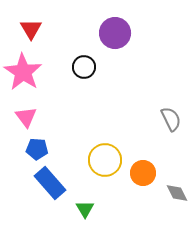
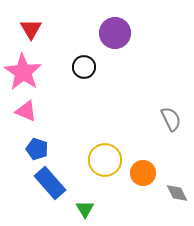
pink triangle: moved 6 px up; rotated 30 degrees counterclockwise
blue pentagon: rotated 15 degrees clockwise
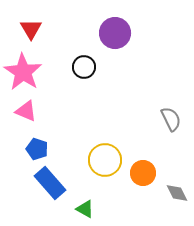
green triangle: rotated 30 degrees counterclockwise
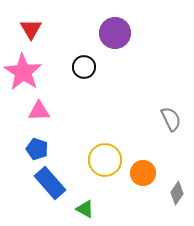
pink triangle: moved 13 px right; rotated 25 degrees counterclockwise
gray diamond: rotated 60 degrees clockwise
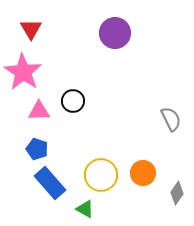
black circle: moved 11 px left, 34 px down
yellow circle: moved 4 px left, 15 px down
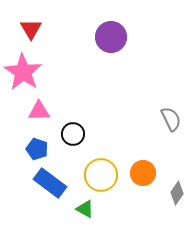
purple circle: moved 4 px left, 4 px down
black circle: moved 33 px down
blue rectangle: rotated 12 degrees counterclockwise
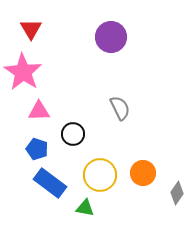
gray semicircle: moved 51 px left, 11 px up
yellow circle: moved 1 px left
green triangle: moved 1 px up; rotated 18 degrees counterclockwise
